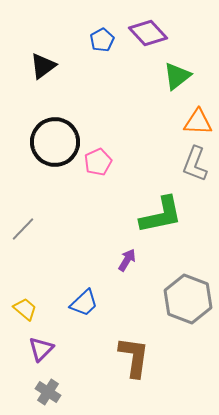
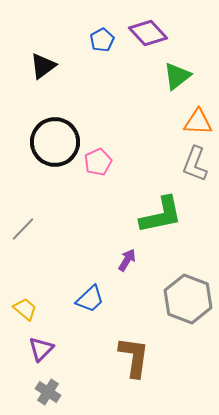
blue trapezoid: moved 6 px right, 4 px up
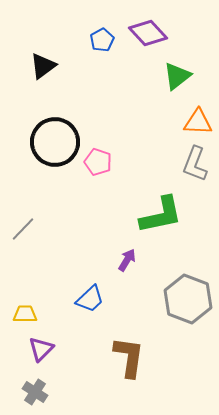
pink pentagon: rotated 28 degrees counterclockwise
yellow trapezoid: moved 5 px down; rotated 40 degrees counterclockwise
brown L-shape: moved 5 px left
gray cross: moved 13 px left
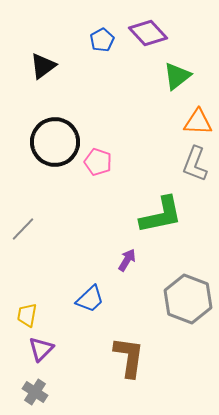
yellow trapezoid: moved 2 px right, 1 px down; rotated 80 degrees counterclockwise
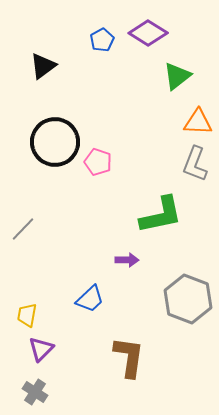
purple diamond: rotated 15 degrees counterclockwise
purple arrow: rotated 60 degrees clockwise
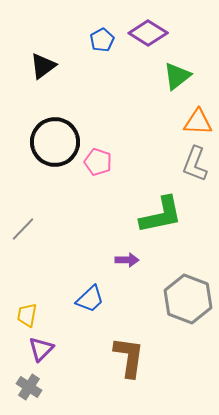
gray cross: moved 6 px left, 5 px up
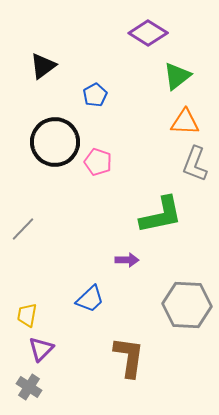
blue pentagon: moved 7 px left, 55 px down
orange triangle: moved 13 px left
gray hexagon: moved 1 px left, 6 px down; rotated 18 degrees counterclockwise
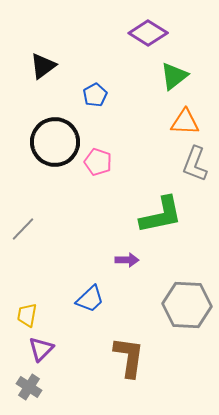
green triangle: moved 3 px left
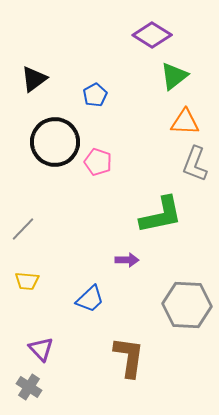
purple diamond: moved 4 px right, 2 px down
black triangle: moved 9 px left, 13 px down
yellow trapezoid: moved 34 px up; rotated 95 degrees counterclockwise
purple triangle: rotated 28 degrees counterclockwise
